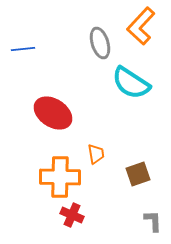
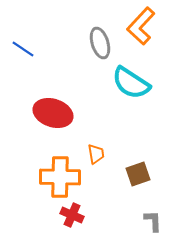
blue line: rotated 40 degrees clockwise
red ellipse: rotated 15 degrees counterclockwise
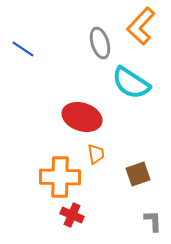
red ellipse: moved 29 px right, 4 px down
